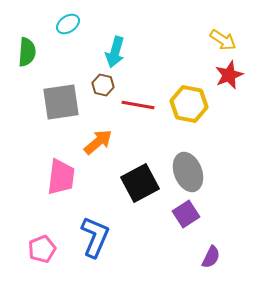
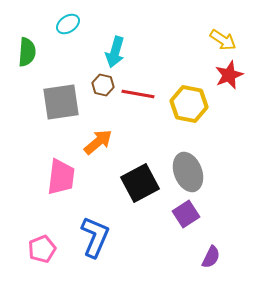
red line: moved 11 px up
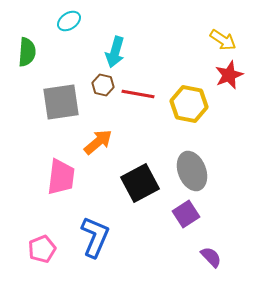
cyan ellipse: moved 1 px right, 3 px up
gray ellipse: moved 4 px right, 1 px up
purple semicircle: rotated 70 degrees counterclockwise
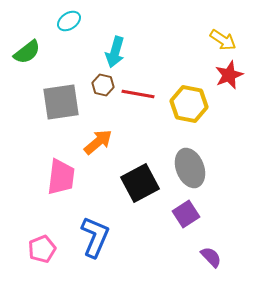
green semicircle: rotated 48 degrees clockwise
gray ellipse: moved 2 px left, 3 px up
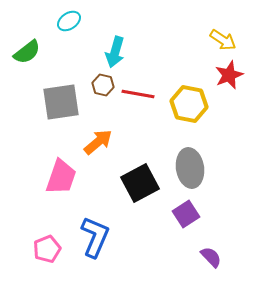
gray ellipse: rotated 12 degrees clockwise
pink trapezoid: rotated 12 degrees clockwise
pink pentagon: moved 5 px right
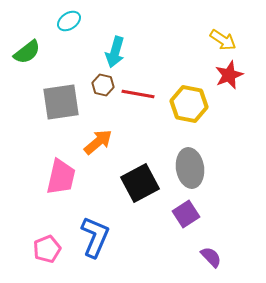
pink trapezoid: rotated 6 degrees counterclockwise
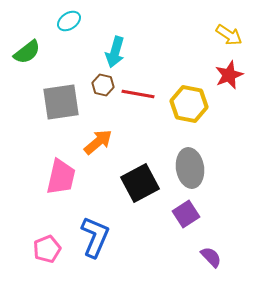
yellow arrow: moved 6 px right, 5 px up
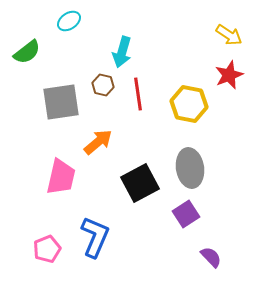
cyan arrow: moved 7 px right
red line: rotated 72 degrees clockwise
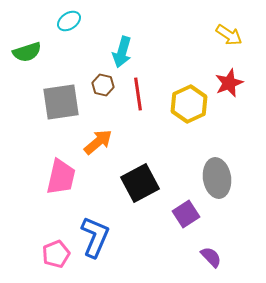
green semicircle: rotated 20 degrees clockwise
red star: moved 8 px down
yellow hexagon: rotated 24 degrees clockwise
gray ellipse: moved 27 px right, 10 px down
pink pentagon: moved 9 px right, 5 px down
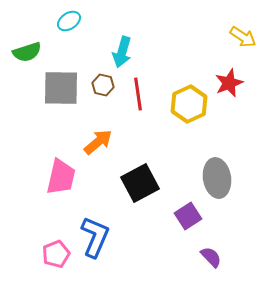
yellow arrow: moved 14 px right, 2 px down
gray square: moved 14 px up; rotated 9 degrees clockwise
purple square: moved 2 px right, 2 px down
